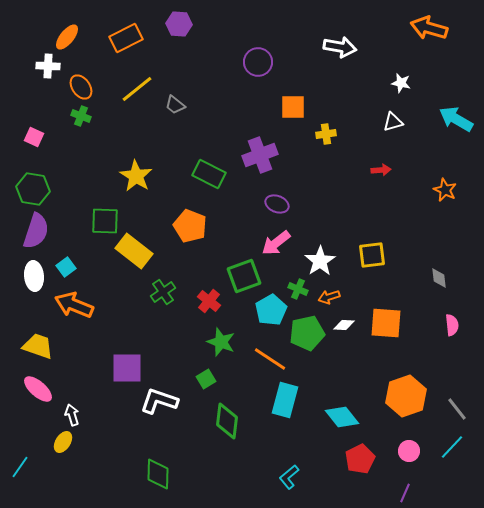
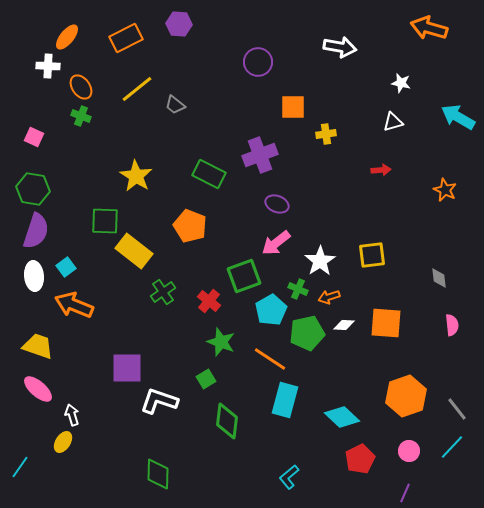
cyan arrow at (456, 119): moved 2 px right, 2 px up
cyan diamond at (342, 417): rotated 8 degrees counterclockwise
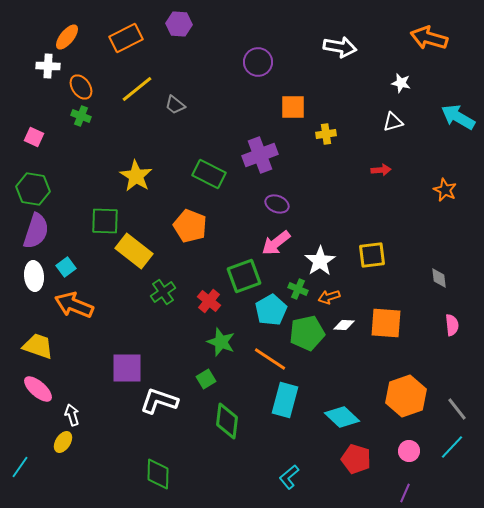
orange arrow at (429, 28): moved 10 px down
red pentagon at (360, 459): moved 4 px left; rotated 28 degrees counterclockwise
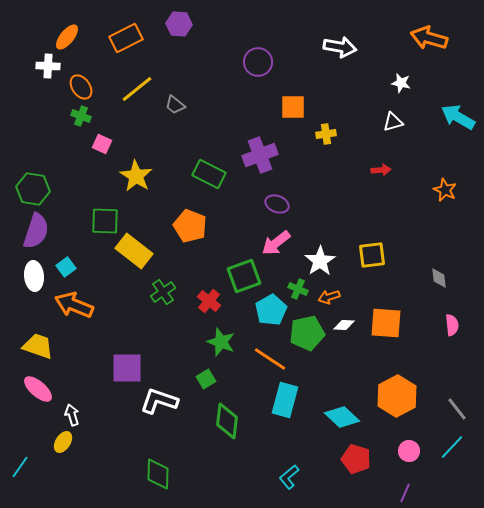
pink square at (34, 137): moved 68 px right, 7 px down
orange hexagon at (406, 396): moved 9 px left; rotated 9 degrees counterclockwise
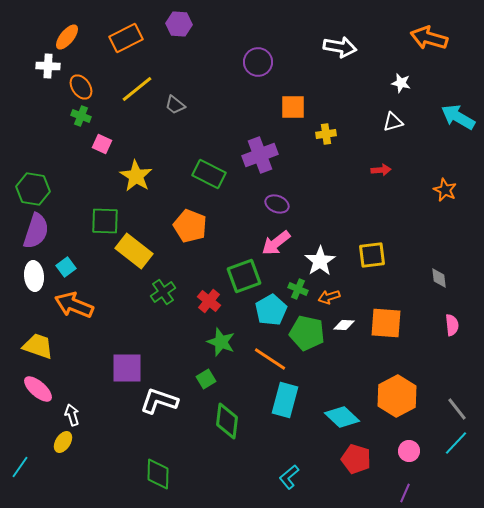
green pentagon at (307, 333): rotated 24 degrees clockwise
cyan line at (452, 447): moved 4 px right, 4 px up
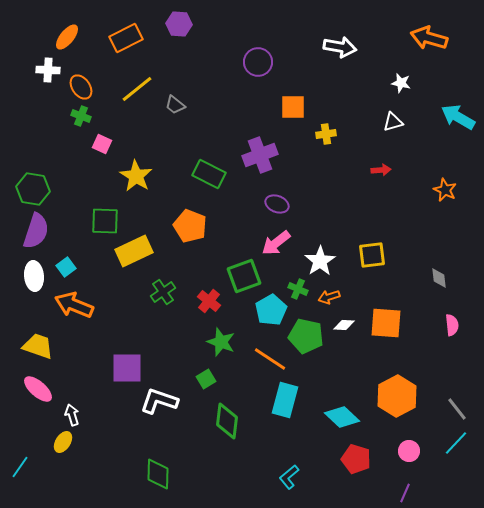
white cross at (48, 66): moved 4 px down
yellow rectangle at (134, 251): rotated 63 degrees counterclockwise
green pentagon at (307, 333): moved 1 px left, 3 px down
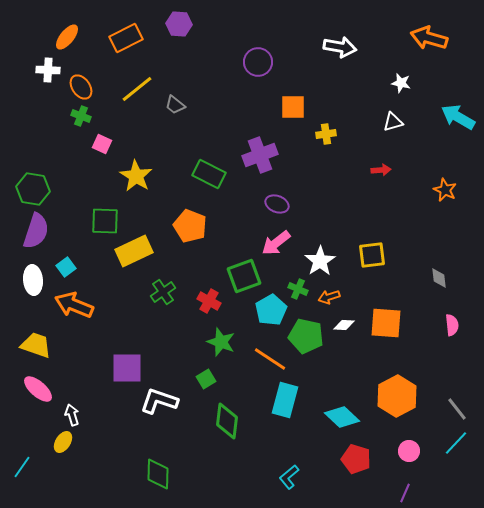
white ellipse at (34, 276): moved 1 px left, 4 px down
red cross at (209, 301): rotated 10 degrees counterclockwise
yellow trapezoid at (38, 346): moved 2 px left, 1 px up
cyan line at (20, 467): moved 2 px right
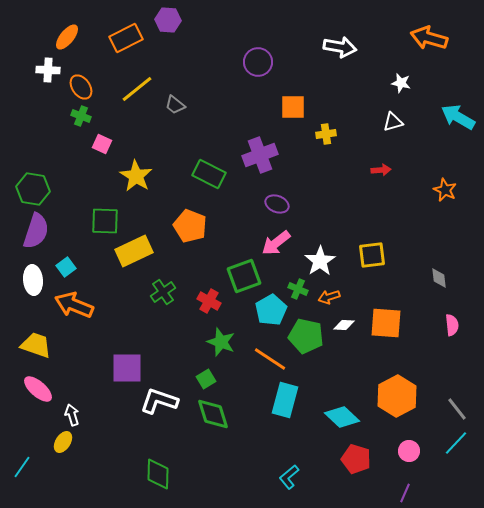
purple hexagon at (179, 24): moved 11 px left, 4 px up
green diamond at (227, 421): moved 14 px left, 7 px up; rotated 24 degrees counterclockwise
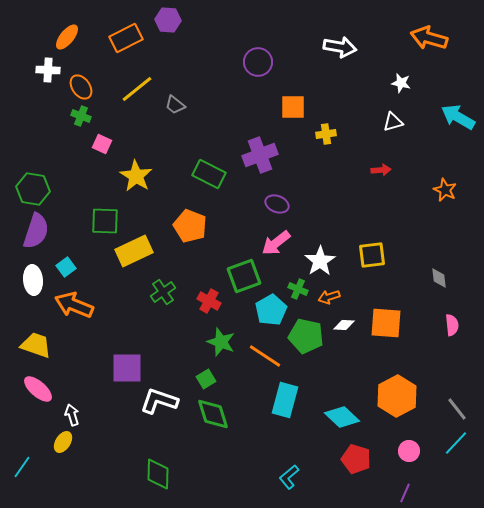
orange line at (270, 359): moved 5 px left, 3 px up
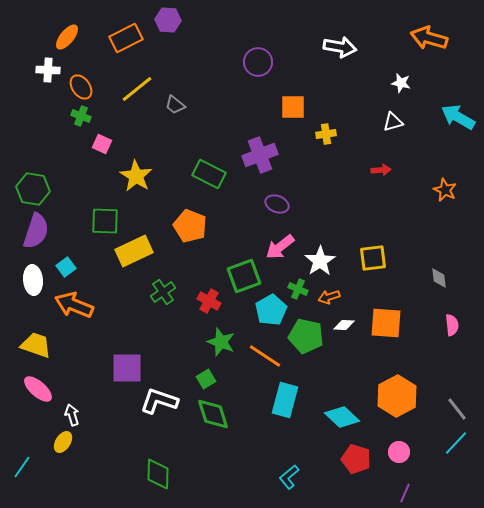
pink arrow at (276, 243): moved 4 px right, 4 px down
yellow square at (372, 255): moved 1 px right, 3 px down
pink circle at (409, 451): moved 10 px left, 1 px down
